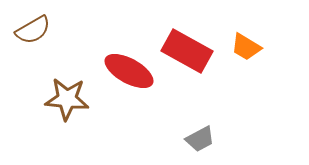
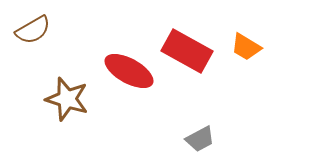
brown star: rotated 12 degrees clockwise
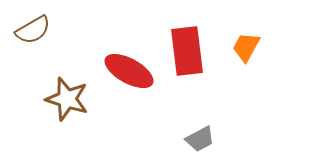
orange trapezoid: rotated 88 degrees clockwise
red rectangle: rotated 54 degrees clockwise
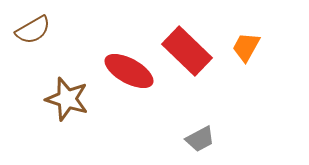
red rectangle: rotated 39 degrees counterclockwise
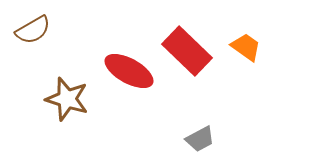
orange trapezoid: rotated 96 degrees clockwise
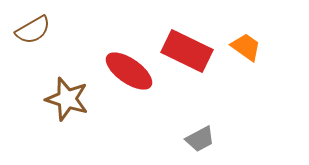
red rectangle: rotated 18 degrees counterclockwise
red ellipse: rotated 6 degrees clockwise
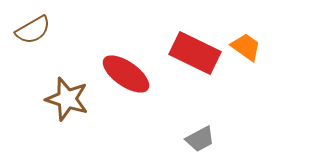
red rectangle: moved 8 px right, 2 px down
red ellipse: moved 3 px left, 3 px down
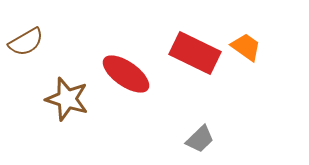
brown semicircle: moved 7 px left, 12 px down
gray trapezoid: rotated 16 degrees counterclockwise
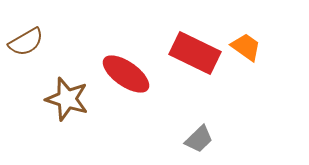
gray trapezoid: moved 1 px left
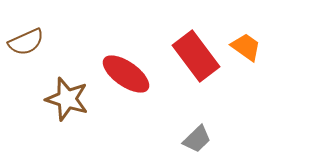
brown semicircle: rotated 6 degrees clockwise
red rectangle: moved 1 px right, 3 px down; rotated 27 degrees clockwise
gray trapezoid: moved 2 px left
